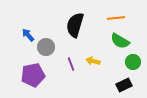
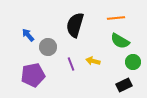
gray circle: moved 2 px right
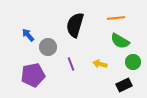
yellow arrow: moved 7 px right, 3 px down
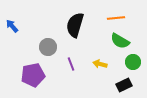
blue arrow: moved 16 px left, 9 px up
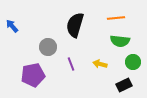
green semicircle: rotated 24 degrees counterclockwise
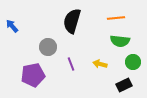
black semicircle: moved 3 px left, 4 px up
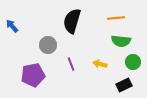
green semicircle: moved 1 px right
gray circle: moved 2 px up
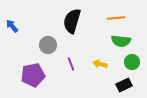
green circle: moved 1 px left
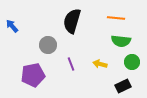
orange line: rotated 12 degrees clockwise
black rectangle: moved 1 px left, 1 px down
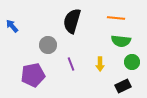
yellow arrow: rotated 104 degrees counterclockwise
